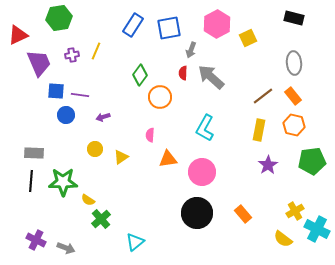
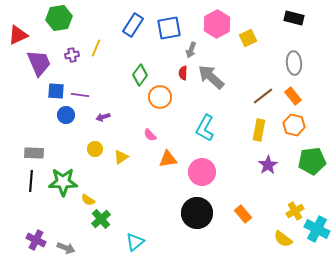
yellow line at (96, 51): moved 3 px up
pink semicircle at (150, 135): rotated 48 degrees counterclockwise
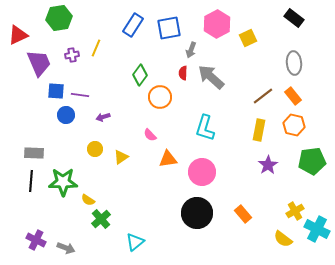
black rectangle at (294, 18): rotated 24 degrees clockwise
cyan L-shape at (205, 128): rotated 12 degrees counterclockwise
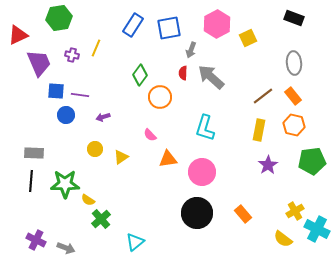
black rectangle at (294, 18): rotated 18 degrees counterclockwise
purple cross at (72, 55): rotated 24 degrees clockwise
green star at (63, 182): moved 2 px right, 2 px down
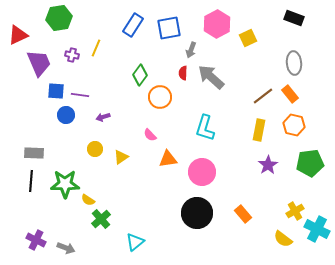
orange rectangle at (293, 96): moved 3 px left, 2 px up
green pentagon at (312, 161): moved 2 px left, 2 px down
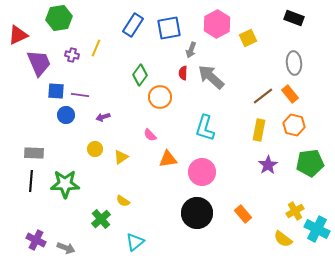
yellow semicircle at (88, 200): moved 35 px right, 1 px down
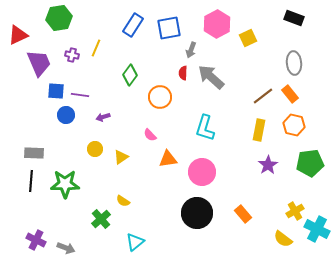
green diamond at (140, 75): moved 10 px left
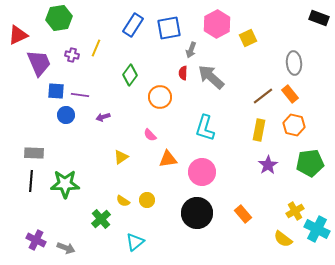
black rectangle at (294, 18): moved 25 px right
yellow circle at (95, 149): moved 52 px right, 51 px down
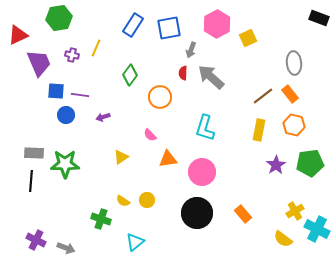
purple star at (268, 165): moved 8 px right
green star at (65, 184): moved 20 px up
green cross at (101, 219): rotated 30 degrees counterclockwise
